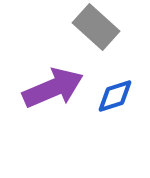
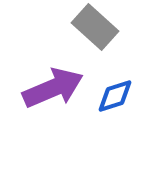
gray rectangle: moved 1 px left
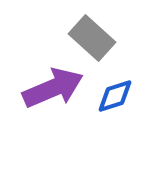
gray rectangle: moved 3 px left, 11 px down
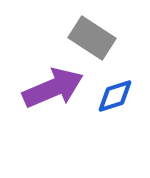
gray rectangle: rotated 9 degrees counterclockwise
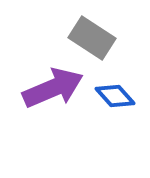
blue diamond: rotated 66 degrees clockwise
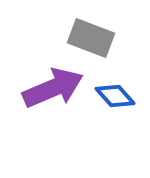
gray rectangle: moved 1 px left; rotated 12 degrees counterclockwise
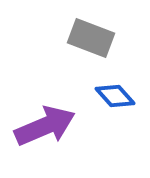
purple arrow: moved 8 px left, 38 px down
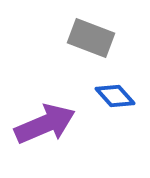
purple arrow: moved 2 px up
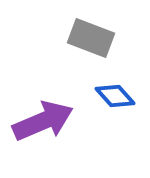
purple arrow: moved 2 px left, 3 px up
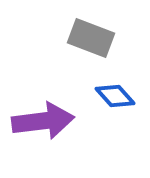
purple arrow: rotated 16 degrees clockwise
